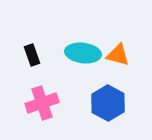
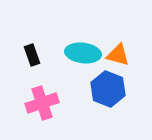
blue hexagon: moved 14 px up; rotated 8 degrees counterclockwise
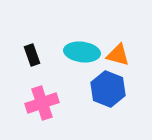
cyan ellipse: moved 1 px left, 1 px up
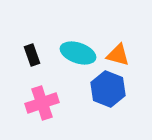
cyan ellipse: moved 4 px left, 1 px down; rotated 12 degrees clockwise
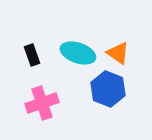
orange triangle: moved 2 px up; rotated 20 degrees clockwise
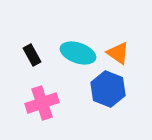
black rectangle: rotated 10 degrees counterclockwise
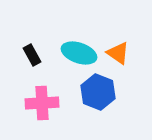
cyan ellipse: moved 1 px right
blue hexagon: moved 10 px left, 3 px down
pink cross: rotated 16 degrees clockwise
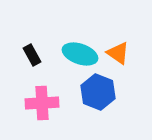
cyan ellipse: moved 1 px right, 1 px down
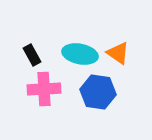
cyan ellipse: rotated 8 degrees counterclockwise
blue hexagon: rotated 12 degrees counterclockwise
pink cross: moved 2 px right, 14 px up
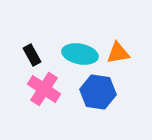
orange triangle: rotated 45 degrees counterclockwise
pink cross: rotated 36 degrees clockwise
